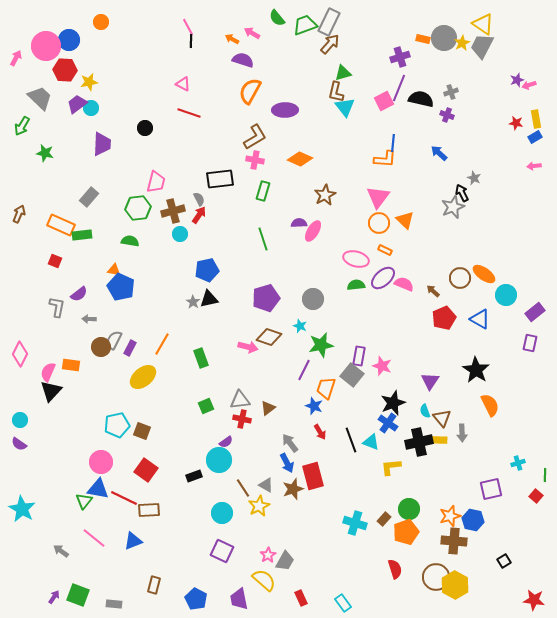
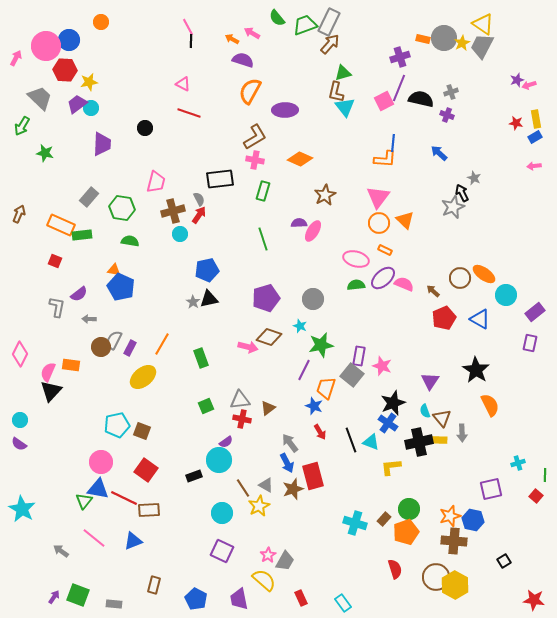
green hexagon at (138, 208): moved 16 px left; rotated 15 degrees clockwise
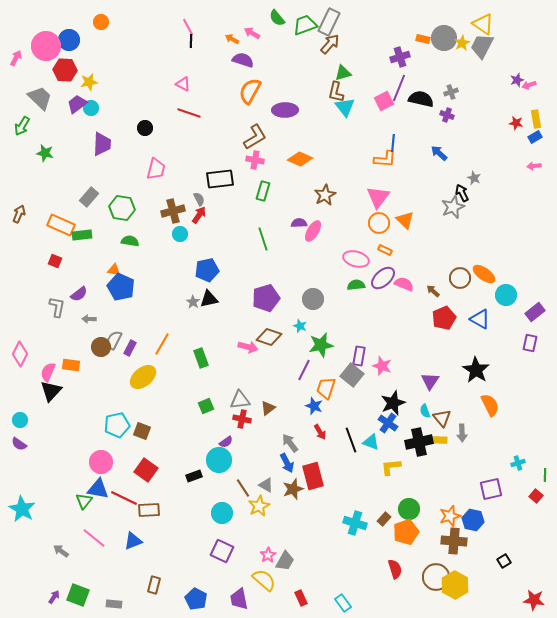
pink trapezoid at (156, 182): moved 13 px up
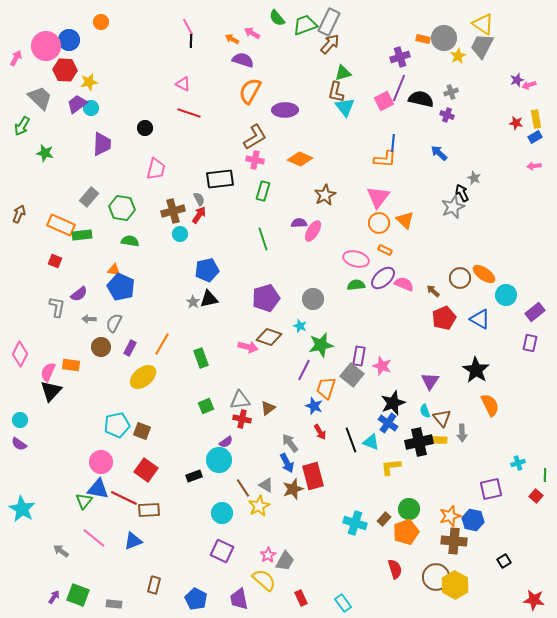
yellow star at (462, 43): moved 4 px left, 13 px down
gray semicircle at (114, 340): moved 17 px up
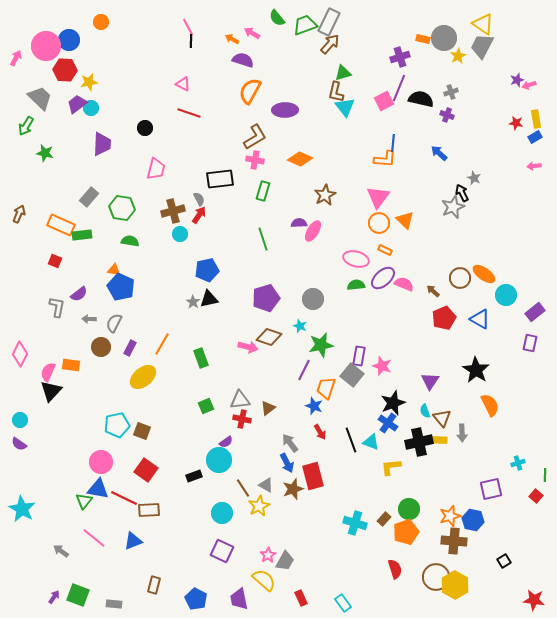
green arrow at (22, 126): moved 4 px right
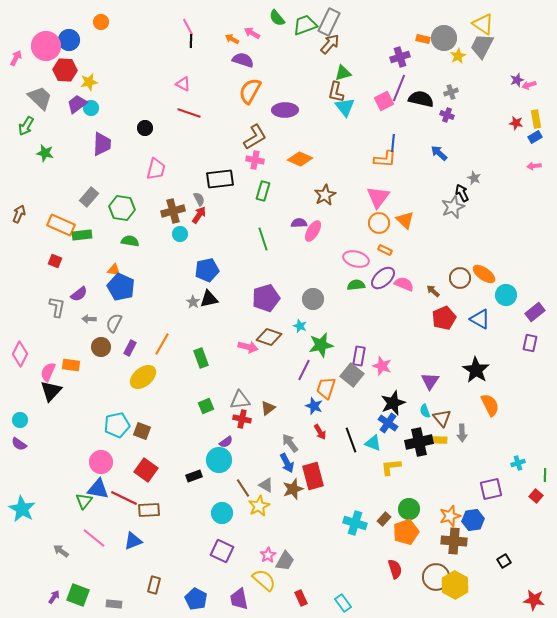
cyan triangle at (371, 442): moved 2 px right, 1 px down
blue hexagon at (473, 520): rotated 20 degrees counterclockwise
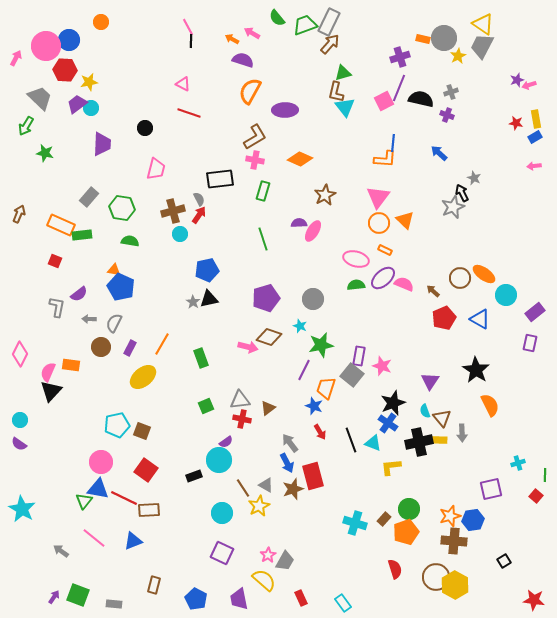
purple square at (222, 551): moved 2 px down
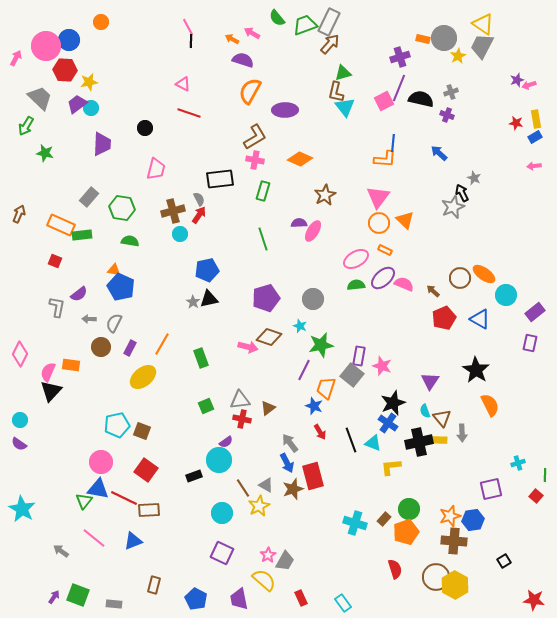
pink ellipse at (356, 259): rotated 45 degrees counterclockwise
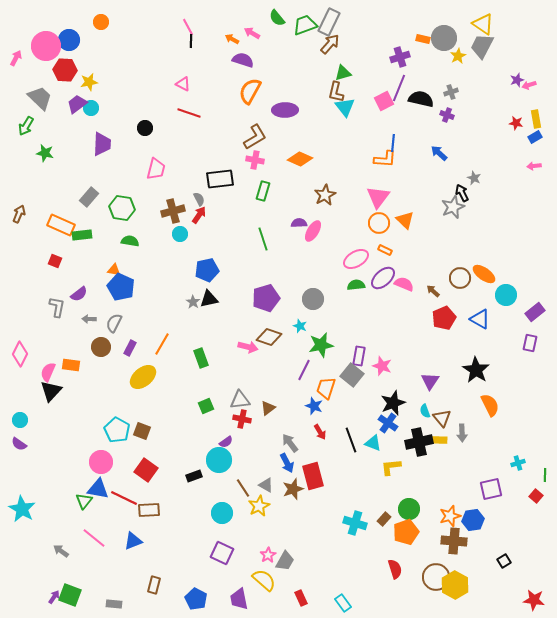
cyan pentagon at (117, 425): moved 5 px down; rotated 30 degrees counterclockwise
green square at (78, 595): moved 8 px left
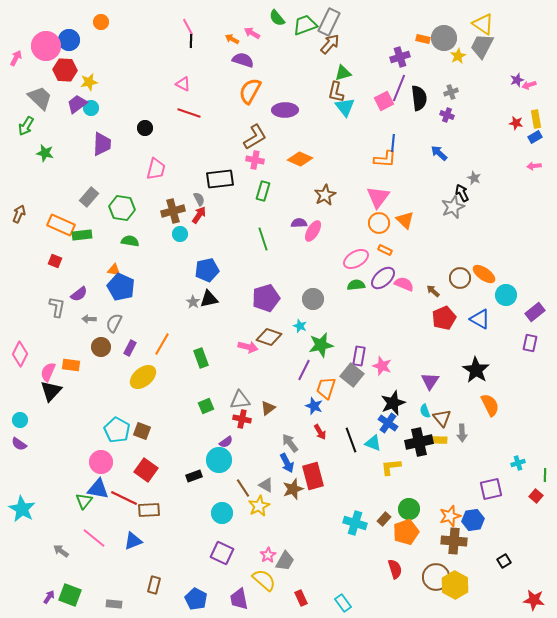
black semicircle at (421, 99): moved 2 px left, 1 px up; rotated 70 degrees clockwise
purple arrow at (54, 597): moved 5 px left
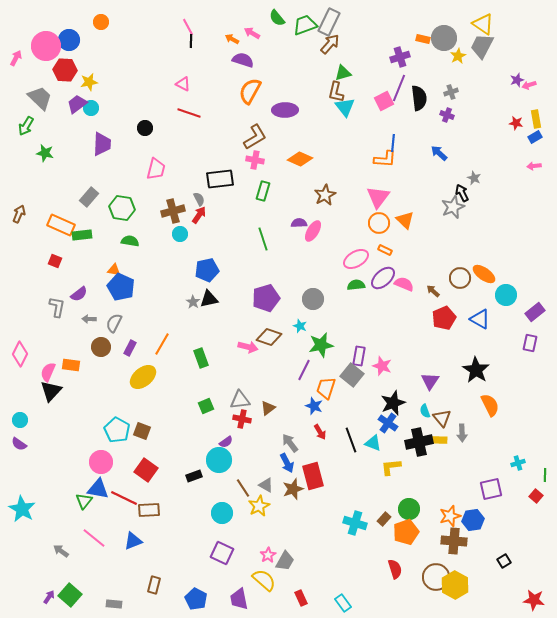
green square at (70, 595): rotated 20 degrees clockwise
